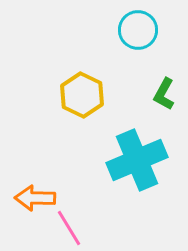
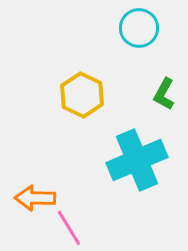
cyan circle: moved 1 px right, 2 px up
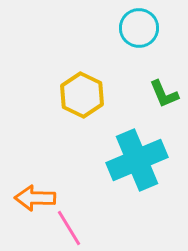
green L-shape: rotated 52 degrees counterclockwise
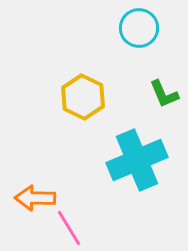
yellow hexagon: moved 1 px right, 2 px down
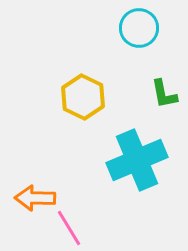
green L-shape: rotated 12 degrees clockwise
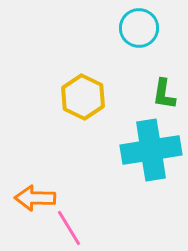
green L-shape: rotated 20 degrees clockwise
cyan cross: moved 14 px right, 10 px up; rotated 14 degrees clockwise
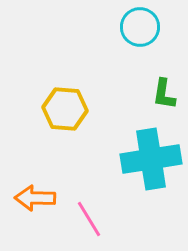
cyan circle: moved 1 px right, 1 px up
yellow hexagon: moved 18 px left, 12 px down; rotated 21 degrees counterclockwise
cyan cross: moved 9 px down
pink line: moved 20 px right, 9 px up
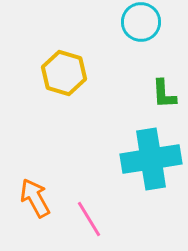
cyan circle: moved 1 px right, 5 px up
green L-shape: rotated 12 degrees counterclockwise
yellow hexagon: moved 1 px left, 36 px up; rotated 12 degrees clockwise
orange arrow: rotated 60 degrees clockwise
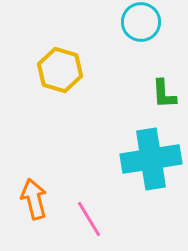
yellow hexagon: moved 4 px left, 3 px up
orange arrow: moved 1 px left, 1 px down; rotated 15 degrees clockwise
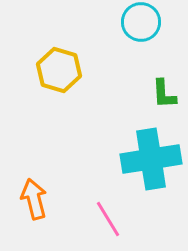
yellow hexagon: moved 1 px left
pink line: moved 19 px right
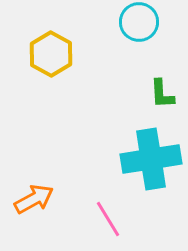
cyan circle: moved 2 px left
yellow hexagon: moved 8 px left, 16 px up; rotated 12 degrees clockwise
green L-shape: moved 2 px left
orange arrow: rotated 75 degrees clockwise
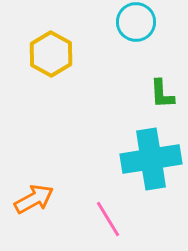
cyan circle: moved 3 px left
